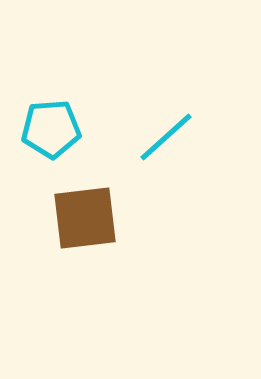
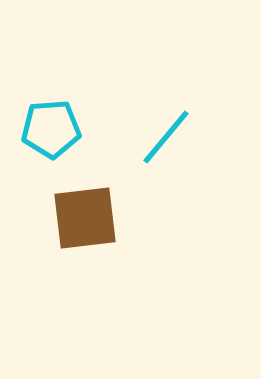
cyan line: rotated 8 degrees counterclockwise
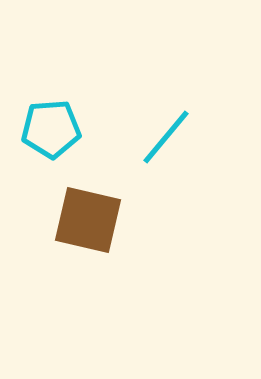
brown square: moved 3 px right, 2 px down; rotated 20 degrees clockwise
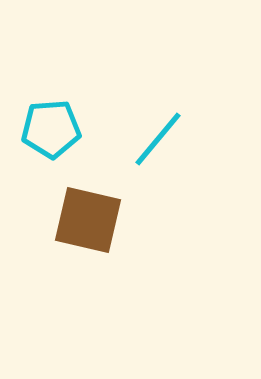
cyan line: moved 8 px left, 2 px down
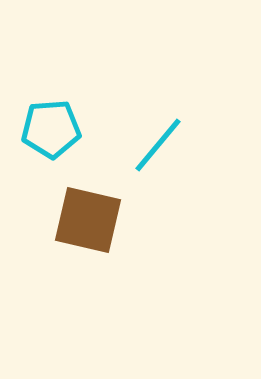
cyan line: moved 6 px down
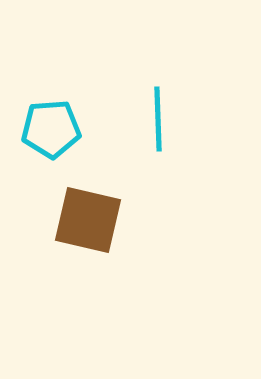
cyan line: moved 26 px up; rotated 42 degrees counterclockwise
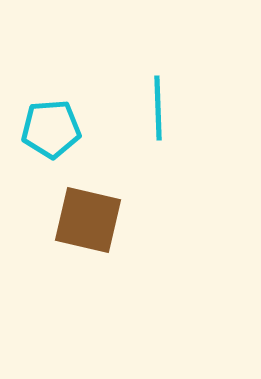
cyan line: moved 11 px up
